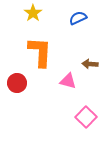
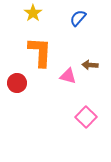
blue semicircle: rotated 24 degrees counterclockwise
brown arrow: moved 1 px down
pink triangle: moved 5 px up
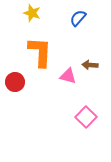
yellow star: moved 1 px left; rotated 18 degrees counterclockwise
red circle: moved 2 px left, 1 px up
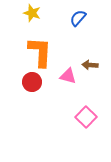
red circle: moved 17 px right
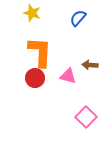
red circle: moved 3 px right, 4 px up
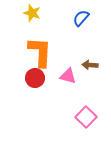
blue semicircle: moved 3 px right
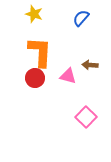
yellow star: moved 2 px right, 1 px down
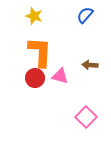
yellow star: moved 2 px down
blue semicircle: moved 4 px right, 3 px up
pink triangle: moved 8 px left
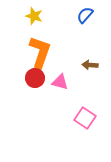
orange L-shape: rotated 16 degrees clockwise
pink triangle: moved 6 px down
pink square: moved 1 px left, 1 px down; rotated 10 degrees counterclockwise
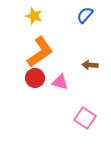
orange L-shape: rotated 36 degrees clockwise
